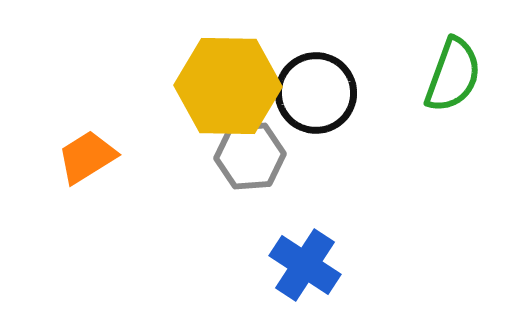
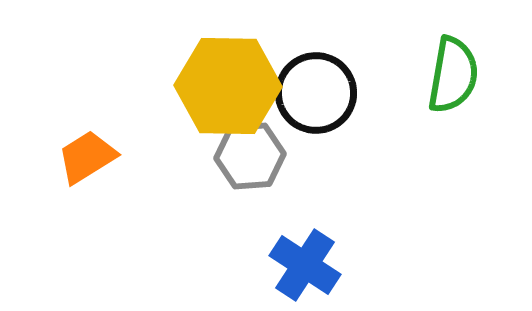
green semicircle: rotated 10 degrees counterclockwise
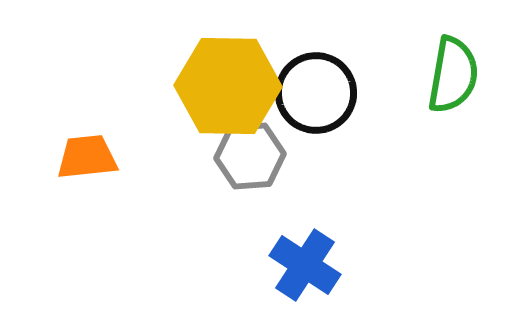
orange trapezoid: rotated 26 degrees clockwise
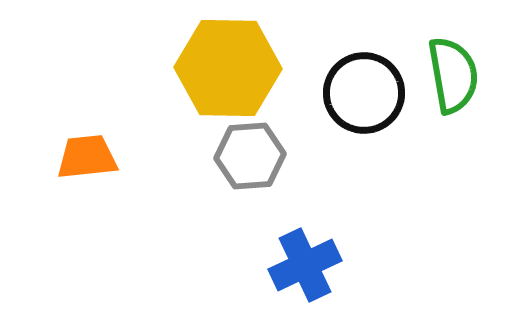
green semicircle: rotated 20 degrees counterclockwise
yellow hexagon: moved 18 px up
black circle: moved 48 px right
blue cross: rotated 32 degrees clockwise
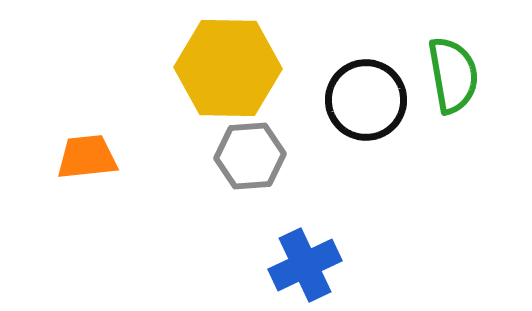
black circle: moved 2 px right, 7 px down
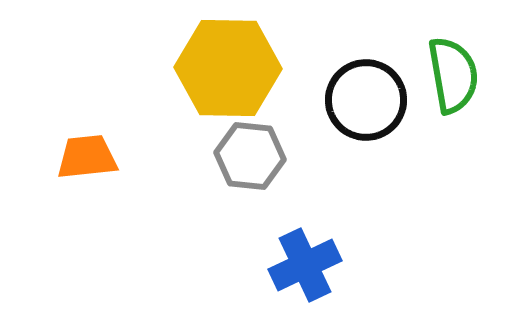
gray hexagon: rotated 10 degrees clockwise
